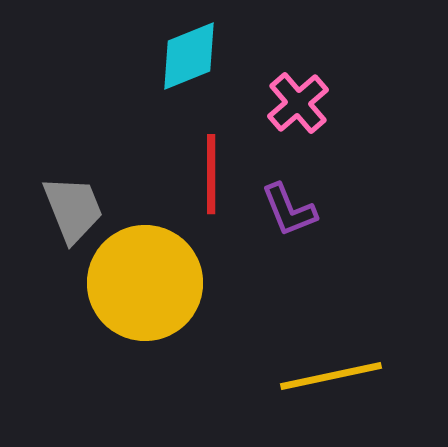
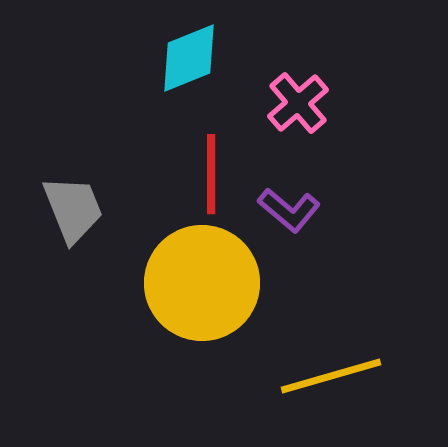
cyan diamond: moved 2 px down
purple L-shape: rotated 28 degrees counterclockwise
yellow circle: moved 57 px right
yellow line: rotated 4 degrees counterclockwise
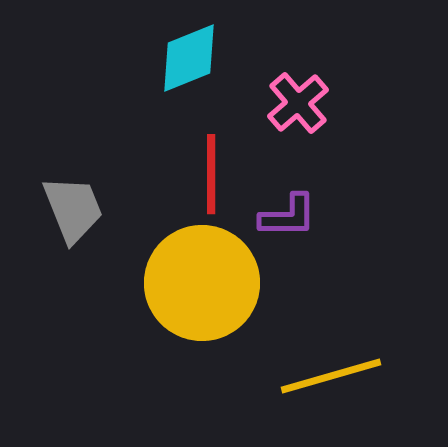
purple L-shape: moved 1 px left, 6 px down; rotated 40 degrees counterclockwise
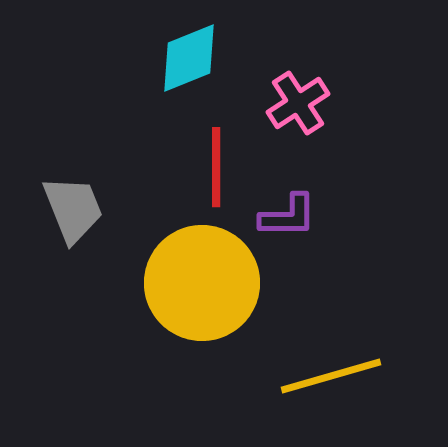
pink cross: rotated 8 degrees clockwise
red line: moved 5 px right, 7 px up
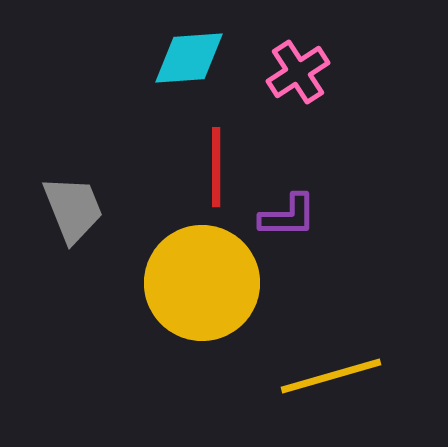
cyan diamond: rotated 18 degrees clockwise
pink cross: moved 31 px up
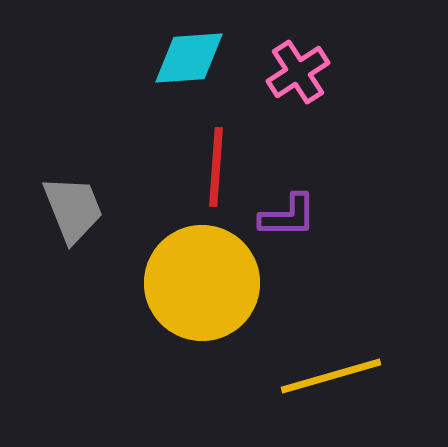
red line: rotated 4 degrees clockwise
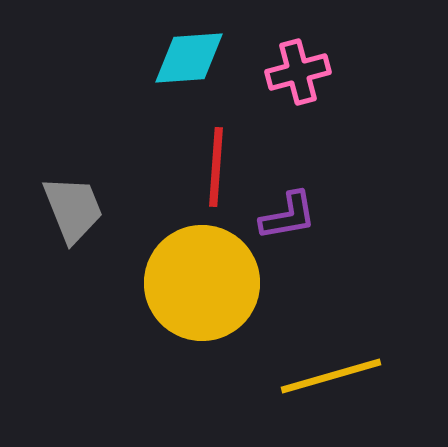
pink cross: rotated 18 degrees clockwise
purple L-shape: rotated 10 degrees counterclockwise
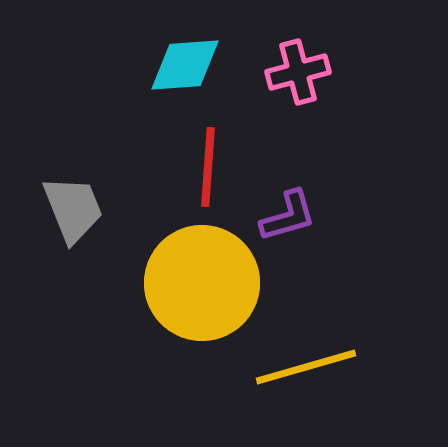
cyan diamond: moved 4 px left, 7 px down
red line: moved 8 px left
purple L-shape: rotated 6 degrees counterclockwise
yellow line: moved 25 px left, 9 px up
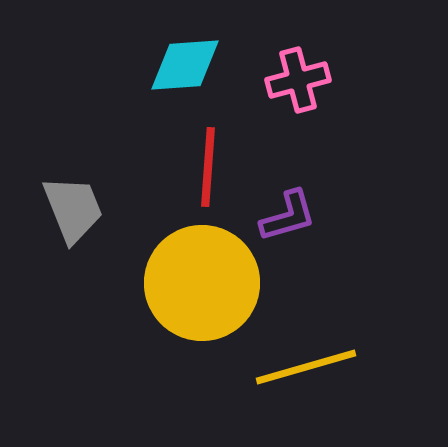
pink cross: moved 8 px down
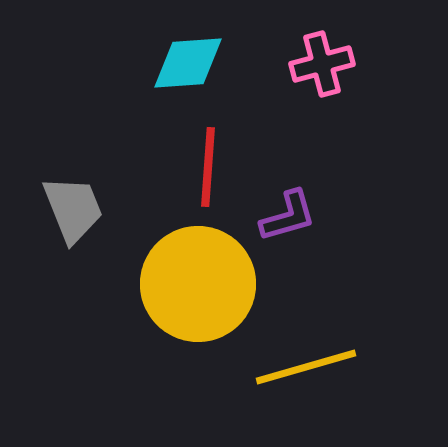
cyan diamond: moved 3 px right, 2 px up
pink cross: moved 24 px right, 16 px up
yellow circle: moved 4 px left, 1 px down
